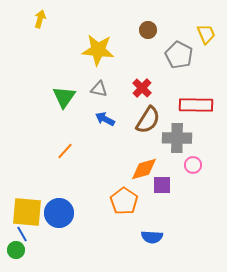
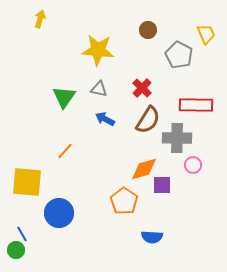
yellow square: moved 30 px up
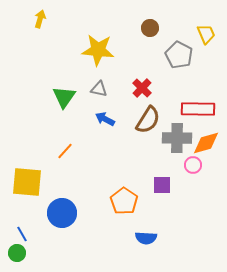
brown circle: moved 2 px right, 2 px up
red rectangle: moved 2 px right, 4 px down
orange diamond: moved 62 px right, 26 px up
blue circle: moved 3 px right
blue semicircle: moved 6 px left, 1 px down
green circle: moved 1 px right, 3 px down
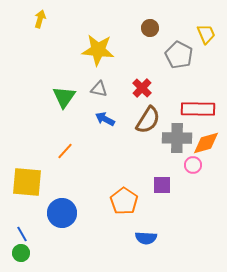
green circle: moved 4 px right
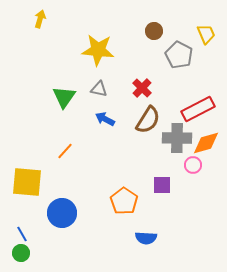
brown circle: moved 4 px right, 3 px down
red rectangle: rotated 28 degrees counterclockwise
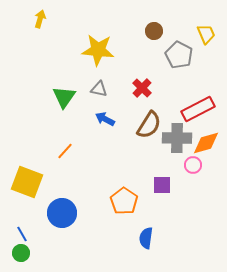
brown semicircle: moved 1 px right, 5 px down
yellow square: rotated 16 degrees clockwise
blue semicircle: rotated 95 degrees clockwise
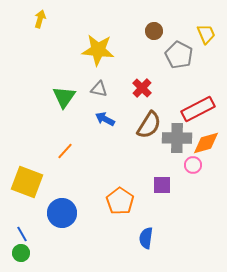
orange pentagon: moved 4 px left
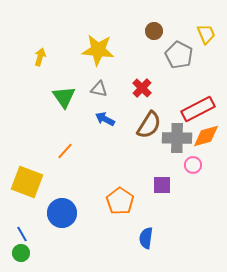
yellow arrow: moved 38 px down
green triangle: rotated 10 degrees counterclockwise
orange diamond: moved 7 px up
